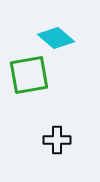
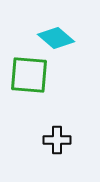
green square: rotated 15 degrees clockwise
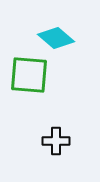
black cross: moved 1 px left, 1 px down
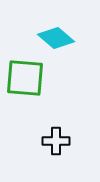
green square: moved 4 px left, 3 px down
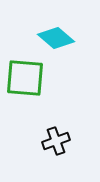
black cross: rotated 20 degrees counterclockwise
